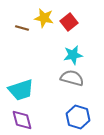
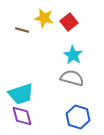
brown line: moved 2 px down
cyan star: rotated 30 degrees counterclockwise
cyan trapezoid: moved 4 px down
purple diamond: moved 4 px up
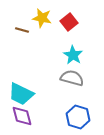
yellow star: moved 2 px left
cyan trapezoid: rotated 44 degrees clockwise
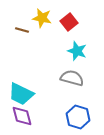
cyan star: moved 4 px right, 4 px up; rotated 12 degrees counterclockwise
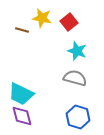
gray semicircle: moved 3 px right
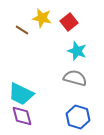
brown line: rotated 16 degrees clockwise
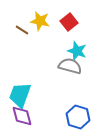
yellow star: moved 2 px left, 3 px down
gray semicircle: moved 5 px left, 12 px up
cyan trapezoid: moved 1 px left, 1 px down; rotated 84 degrees clockwise
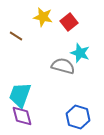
yellow star: moved 3 px right, 4 px up
brown line: moved 6 px left, 6 px down
cyan star: moved 3 px right, 2 px down
gray semicircle: moved 7 px left
